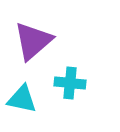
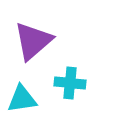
cyan triangle: rotated 20 degrees counterclockwise
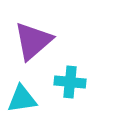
cyan cross: moved 1 px up
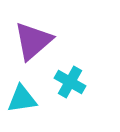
cyan cross: rotated 24 degrees clockwise
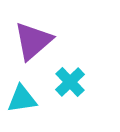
cyan cross: rotated 16 degrees clockwise
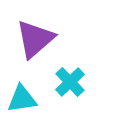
purple triangle: moved 2 px right, 2 px up
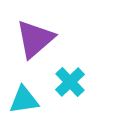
cyan triangle: moved 2 px right, 1 px down
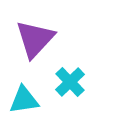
purple triangle: rotated 6 degrees counterclockwise
